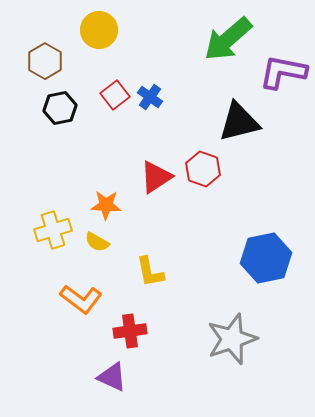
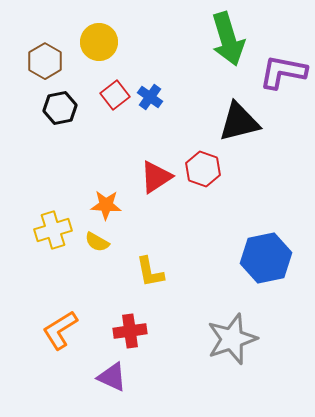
yellow circle: moved 12 px down
green arrow: rotated 66 degrees counterclockwise
orange L-shape: moved 21 px left, 31 px down; rotated 111 degrees clockwise
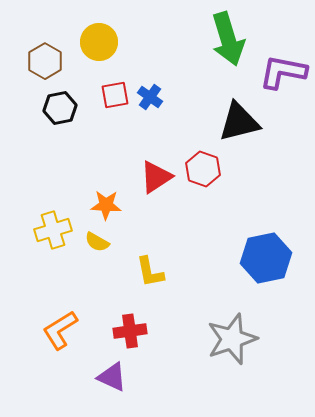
red square: rotated 28 degrees clockwise
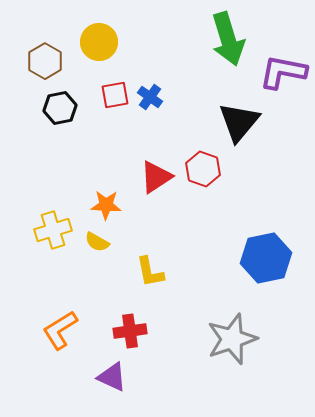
black triangle: rotated 36 degrees counterclockwise
